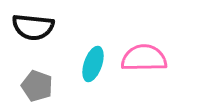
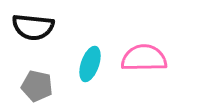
cyan ellipse: moved 3 px left
gray pentagon: rotated 8 degrees counterclockwise
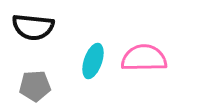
cyan ellipse: moved 3 px right, 3 px up
gray pentagon: moved 2 px left; rotated 16 degrees counterclockwise
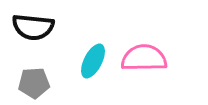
cyan ellipse: rotated 8 degrees clockwise
gray pentagon: moved 1 px left, 3 px up
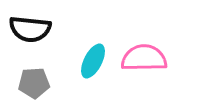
black semicircle: moved 3 px left, 2 px down
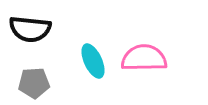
cyan ellipse: rotated 52 degrees counterclockwise
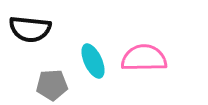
gray pentagon: moved 18 px right, 2 px down
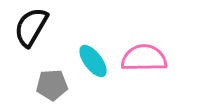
black semicircle: moved 1 px right, 2 px up; rotated 114 degrees clockwise
cyan ellipse: rotated 12 degrees counterclockwise
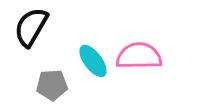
pink semicircle: moved 5 px left, 2 px up
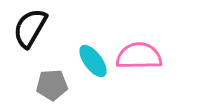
black semicircle: moved 1 px left, 1 px down
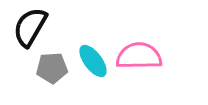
black semicircle: moved 1 px up
gray pentagon: moved 17 px up
